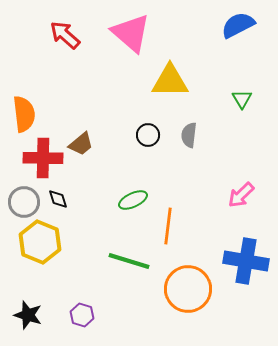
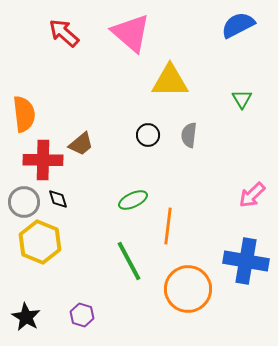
red arrow: moved 1 px left, 2 px up
red cross: moved 2 px down
pink arrow: moved 11 px right
green line: rotated 45 degrees clockwise
black star: moved 2 px left, 2 px down; rotated 12 degrees clockwise
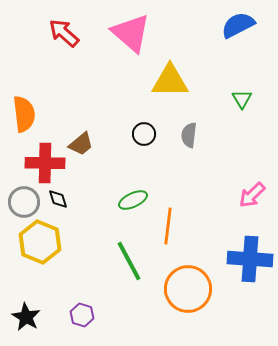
black circle: moved 4 px left, 1 px up
red cross: moved 2 px right, 3 px down
blue cross: moved 4 px right, 2 px up; rotated 6 degrees counterclockwise
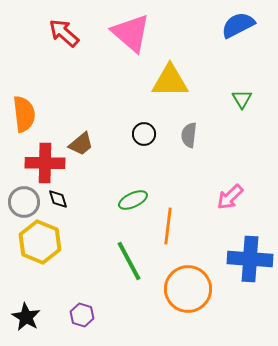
pink arrow: moved 22 px left, 2 px down
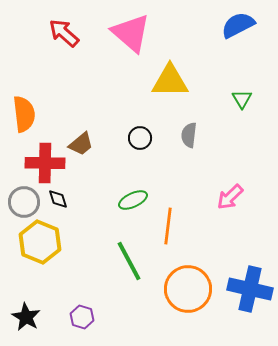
black circle: moved 4 px left, 4 px down
blue cross: moved 30 px down; rotated 9 degrees clockwise
purple hexagon: moved 2 px down
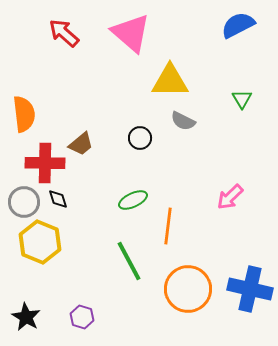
gray semicircle: moved 6 px left, 14 px up; rotated 70 degrees counterclockwise
